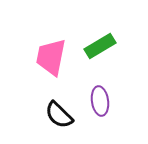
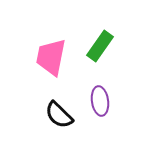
green rectangle: rotated 24 degrees counterclockwise
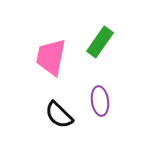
green rectangle: moved 4 px up
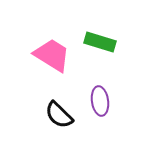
green rectangle: rotated 72 degrees clockwise
pink trapezoid: moved 1 px right, 2 px up; rotated 111 degrees clockwise
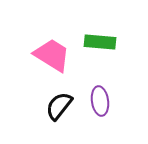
green rectangle: rotated 12 degrees counterclockwise
black semicircle: moved 9 px up; rotated 84 degrees clockwise
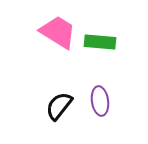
pink trapezoid: moved 6 px right, 23 px up
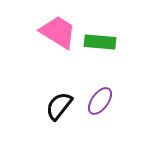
purple ellipse: rotated 44 degrees clockwise
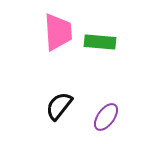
pink trapezoid: rotated 54 degrees clockwise
purple ellipse: moved 6 px right, 16 px down
